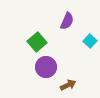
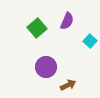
green square: moved 14 px up
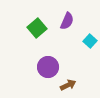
purple circle: moved 2 px right
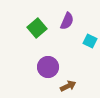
cyan square: rotated 16 degrees counterclockwise
brown arrow: moved 1 px down
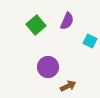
green square: moved 1 px left, 3 px up
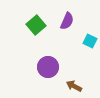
brown arrow: moved 6 px right; rotated 126 degrees counterclockwise
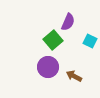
purple semicircle: moved 1 px right, 1 px down
green square: moved 17 px right, 15 px down
brown arrow: moved 10 px up
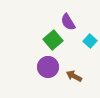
purple semicircle: rotated 126 degrees clockwise
cyan square: rotated 16 degrees clockwise
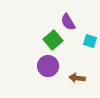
cyan square: rotated 24 degrees counterclockwise
purple circle: moved 1 px up
brown arrow: moved 3 px right, 2 px down; rotated 21 degrees counterclockwise
